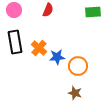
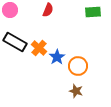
pink circle: moved 4 px left
black rectangle: rotated 50 degrees counterclockwise
blue star: rotated 28 degrees counterclockwise
brown star: moved 1 px right, 2 px up
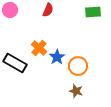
black rectangle: moved 21 px down
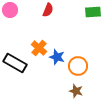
blue star: rotated 21 degrees counterclockwise
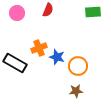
pink circle: moved 7 px right, 3 px down
orange cross: rotated 28 degrees clockwise
brown star: rotated 24 degrees counterclockwise
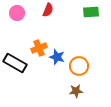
green rectangle: moved 2 px left
orange circle: moved 1 px right
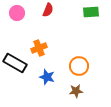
blue star: moved 10 px left, 20 px down
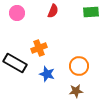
red semicircle: moved 5 px right, 1 px down
blue star: moved 3 px up
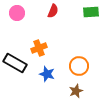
brown star: rotated 16 degrees counterclockwise
